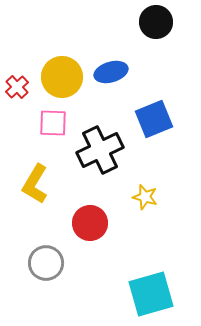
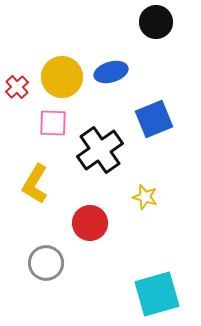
black cross: rotated 9 degrees counterclockwise
cyan square: moved 6 px right
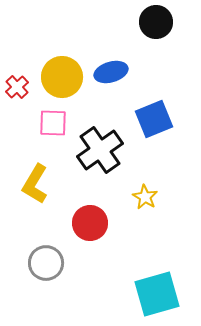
yellow star: rotated 15 degrees clockwise
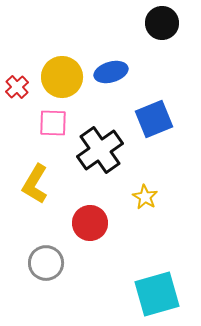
black circle: moved 6 px right, 1 px down
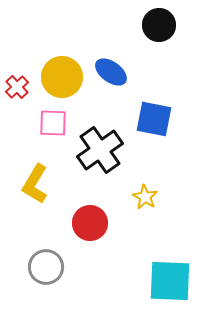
black circle: moved 3 px left, 2 px down
blue ellipse: rotated 52 degrees clockwise
blue square: rotated 33 degrees clockwise
gray circle: moved 4 px down
cyan square: moved 13 px right, 13 px up; rotated 18 degrees clockwise
